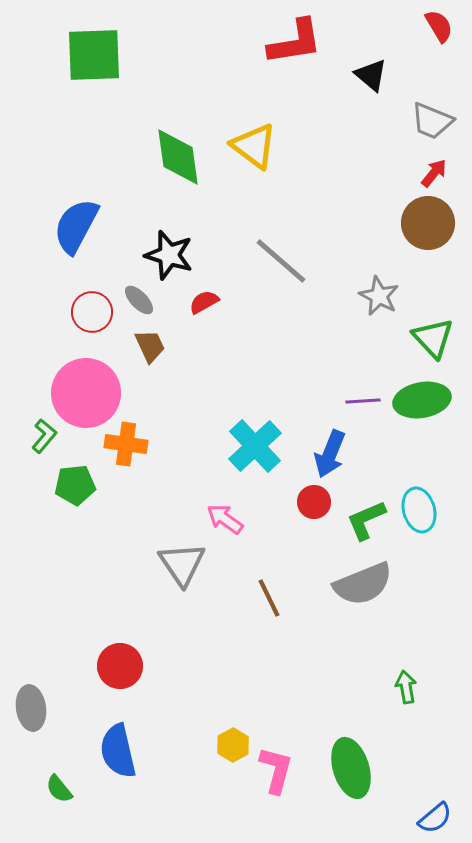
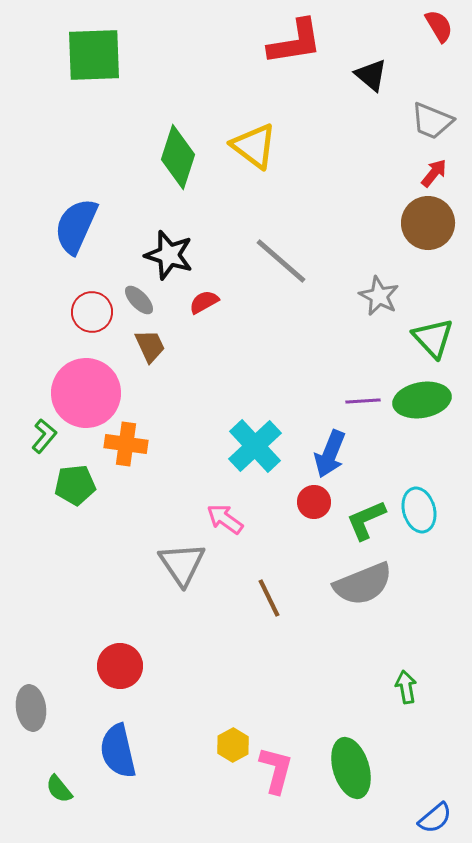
green diamond at (178, 157): rotated 26 degrees clockwise
blue semicircle at (76, 226): rotated 4 degrees counterclockwise
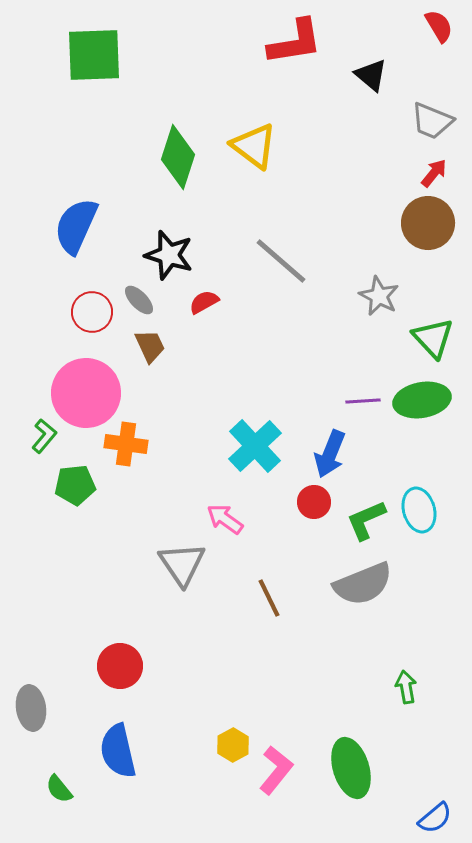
pink L-shape at (276, 770): rotated 24 degrees clockwise
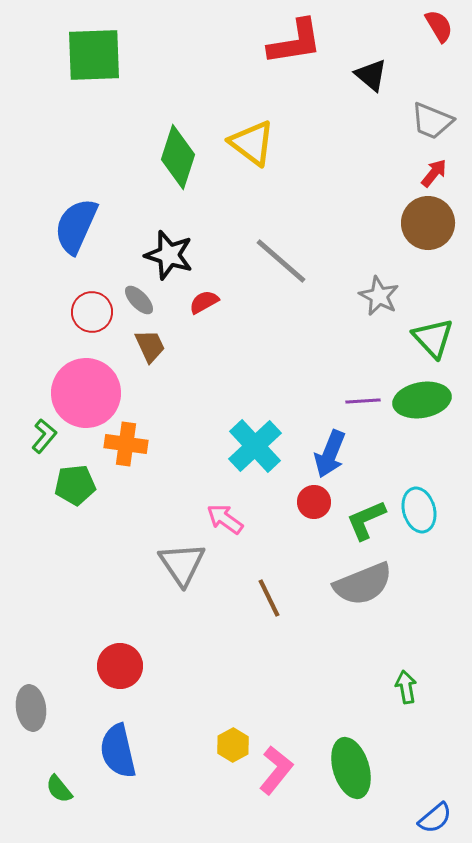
yellow triangle at (254, 146): moved 2 px left, 3 px up
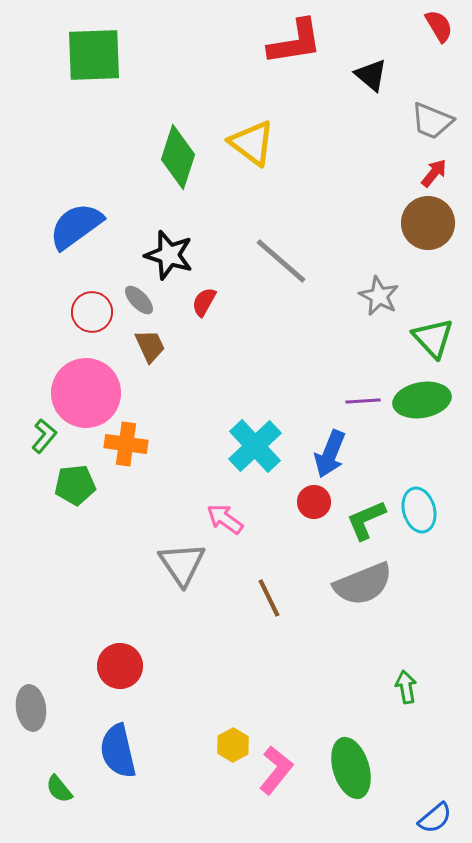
blue semicircle at (76, 226): rotated 30 degrees clockwise
red semicircle at (204, 302): rotated 32 degrees counterclockwise
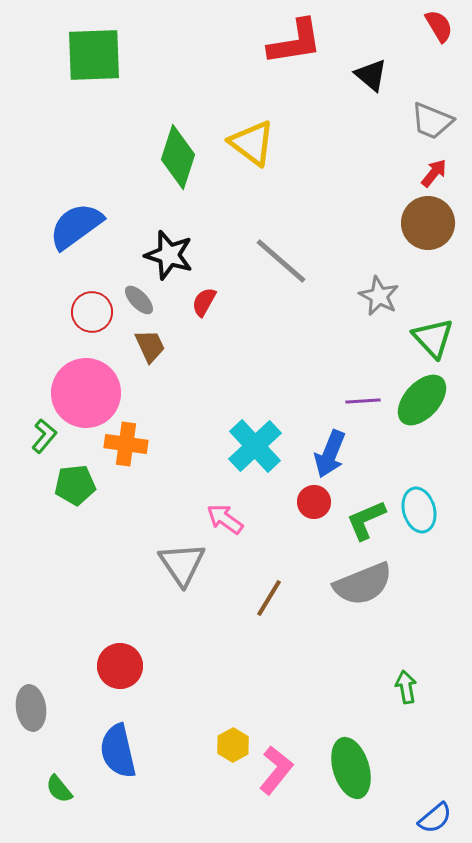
green ellipse at (422, 400): rotated 38 degrees counterclockwise
brown line at (269, 598): rotated 57 degrees clockwise
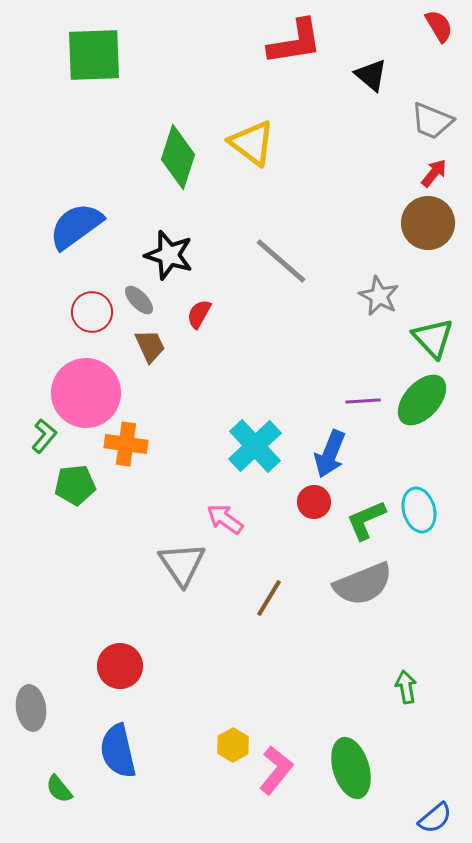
red semicircle at (204, 302): moved 5 px left, 12 px down
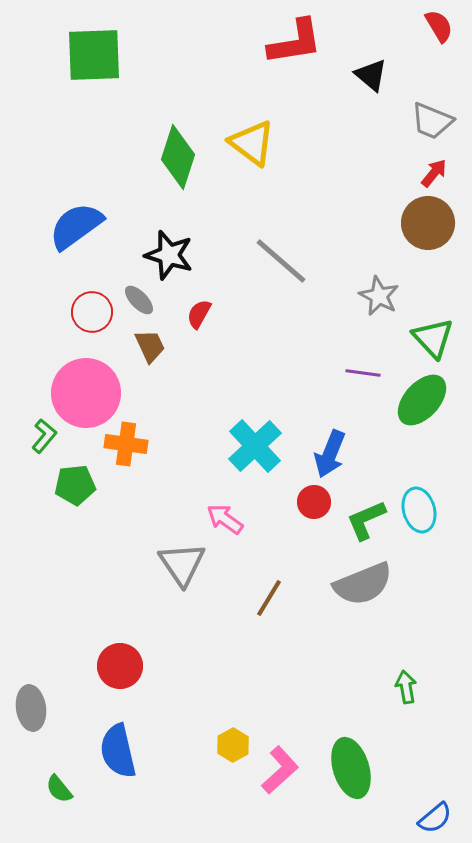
purple line at (363, 401): moved 28 px up; rotated 12 degrees clockwise
pink L-shape at (276, 770): moved 4 px right; rotated 9 degrees clockwise
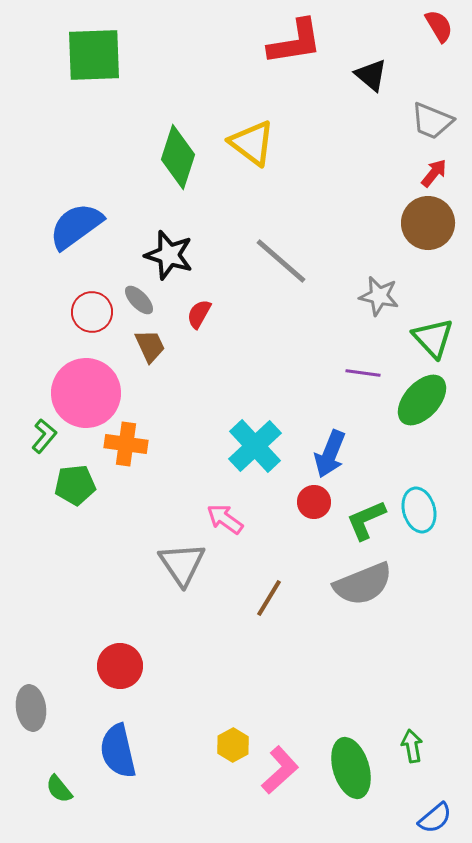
gray star at (379, 296): rotated 15 degrees counterclockwise
green arrow at (406, 687): moved 6 px right, 59 px down
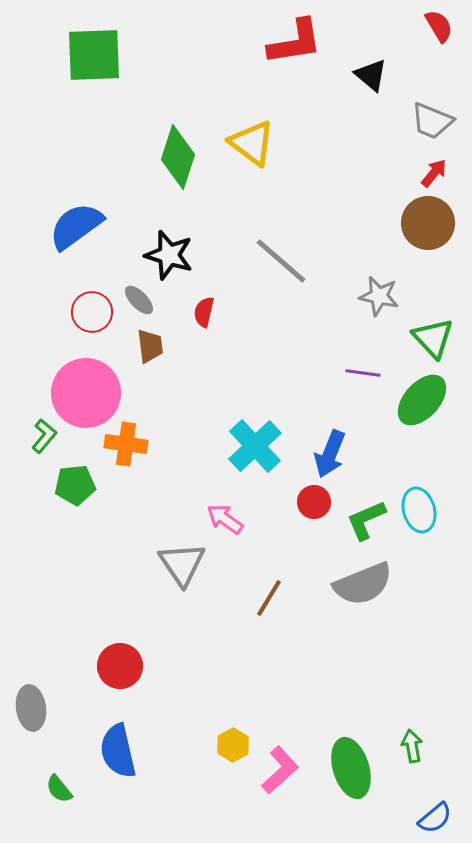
red semicircle at (199, 314): moved 5 px right, 2 px up; rotated 16 degrees counterclockwise
brown trapezoid at (150, 346): rotated 18 degrees clockwise
